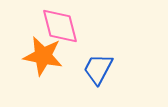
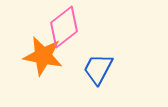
pink diamond: moved 4 px right, 1 px down; rotated 66 degrees clockwise
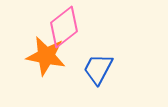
orange star: moved 3 px right
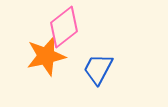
orange star: rotated 24 degrees counterclockwise
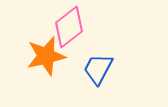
pink diamond: moved 5 px right
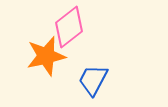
blue trapezoid: moved 5 px left, 11 px down
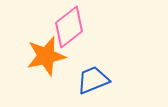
blue trapezoid: rotated 40 degrees clockwise
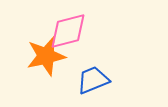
pink diamond: moved 1 px left, 4 px down; rotated 24 degrees clockwise
